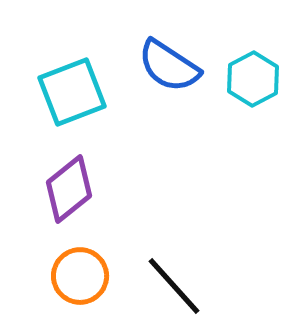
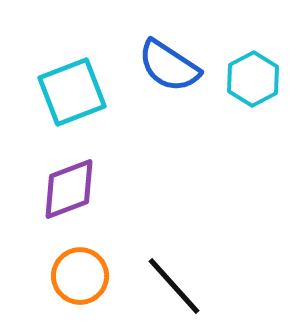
purple diamond: rotated 18 degrees clockwise
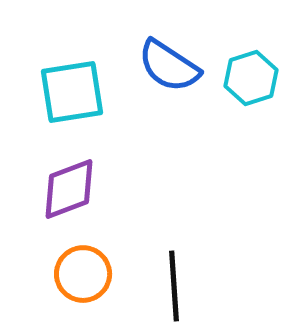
cyan hexagon: moved 2 px left, 1 px up; rotated 10 degrees clockwise
cyan square: rotated 12 degrees clockwise
orange circle: moved 3 px right, 2 px up
black line: rotated 38 degrees clockwise
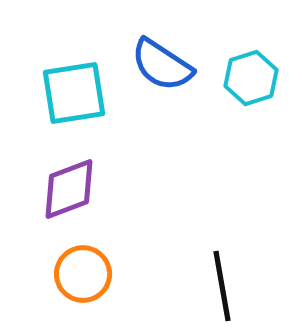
blue semicircle: moved 7 px left, 1 px up
cyan square: moved 2 px right, 1 px down
black line: moved 48 px right; rotated 6 degrees counterclockwise
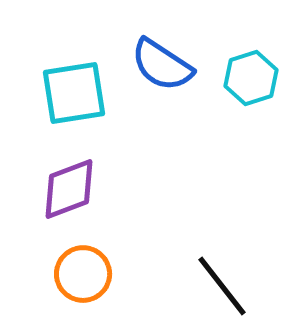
black line: rotated 28 degrees counterclockwise
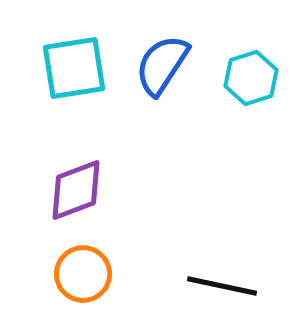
blue semicircle: rotated 90 degrees clockwise
cyan square: moved 25 px up
purple diamond: moved 7 px right, 1 px down
black line: rotated 40 degrees counterclockwise
